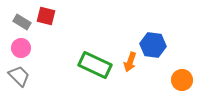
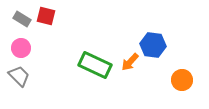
gray rectangle: moved 3 px up
orange arrow: rotated 24 degrees clockwise
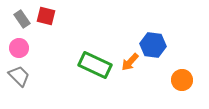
gray rectangle: rotated 24 degrees clockwise
pink circle: moved 2 px left
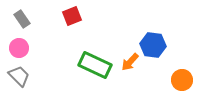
red square: moved 26 px right; rotated 36 degrees counterclockwise
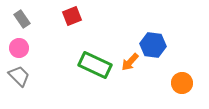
orange circle: moved 3 px down
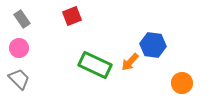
gray trapezoid: moved 3 px down
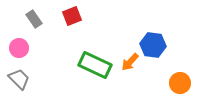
gray rectangle: moved 12 px right
orange circle: moved 2 px left
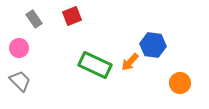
gray trapezoid: moved 1 px right, 2 px down
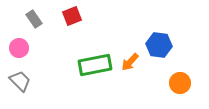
blue hexagon: moved 6 px right
green rectangle: rotated 36 degrees counterclockwise
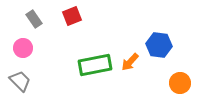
pink circle: moved 4 px right
